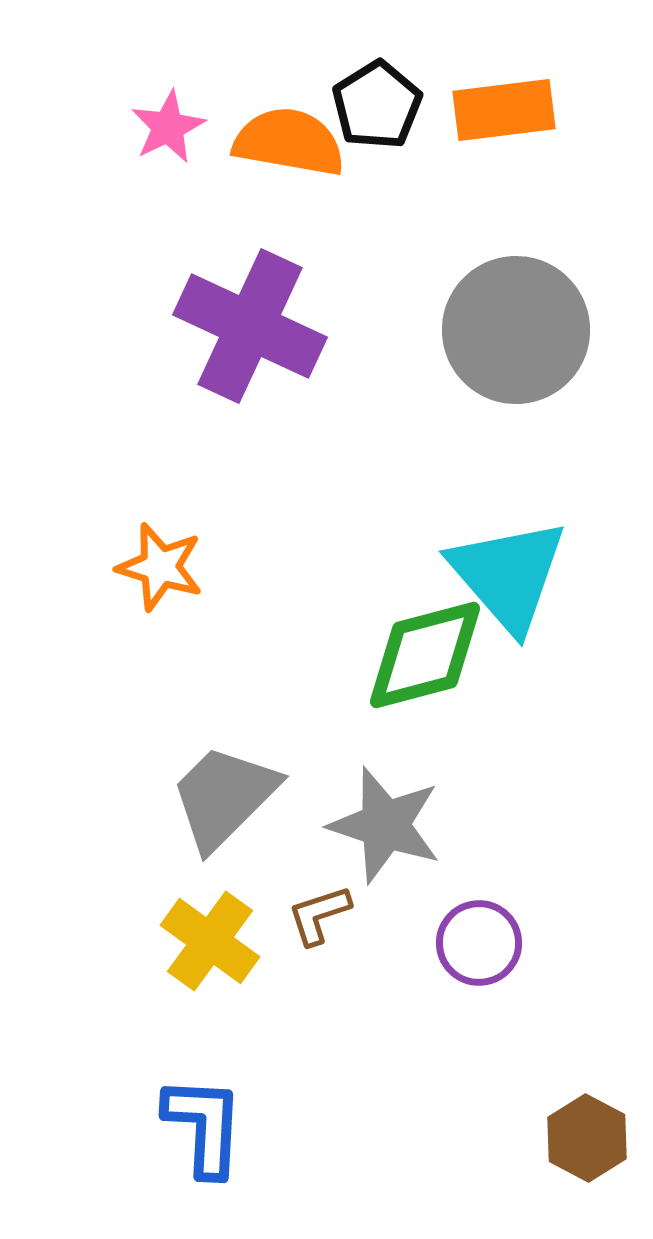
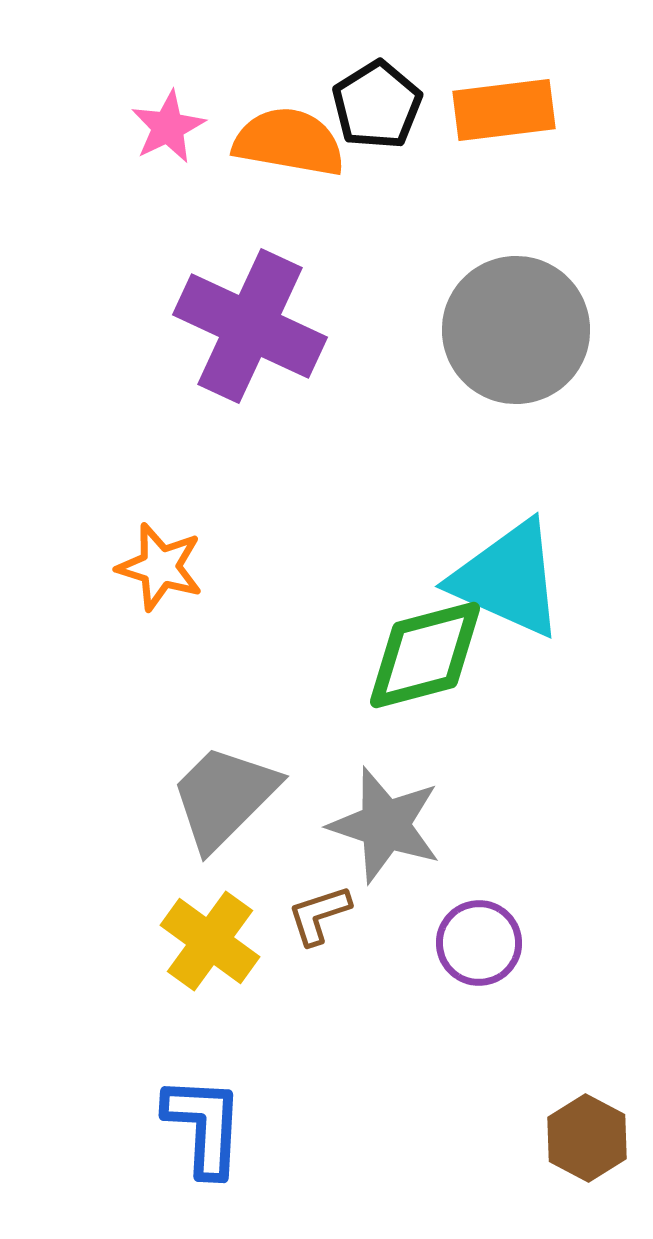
cyan triangle: moved 4 px down; rotated 25 degrees counterclockwise
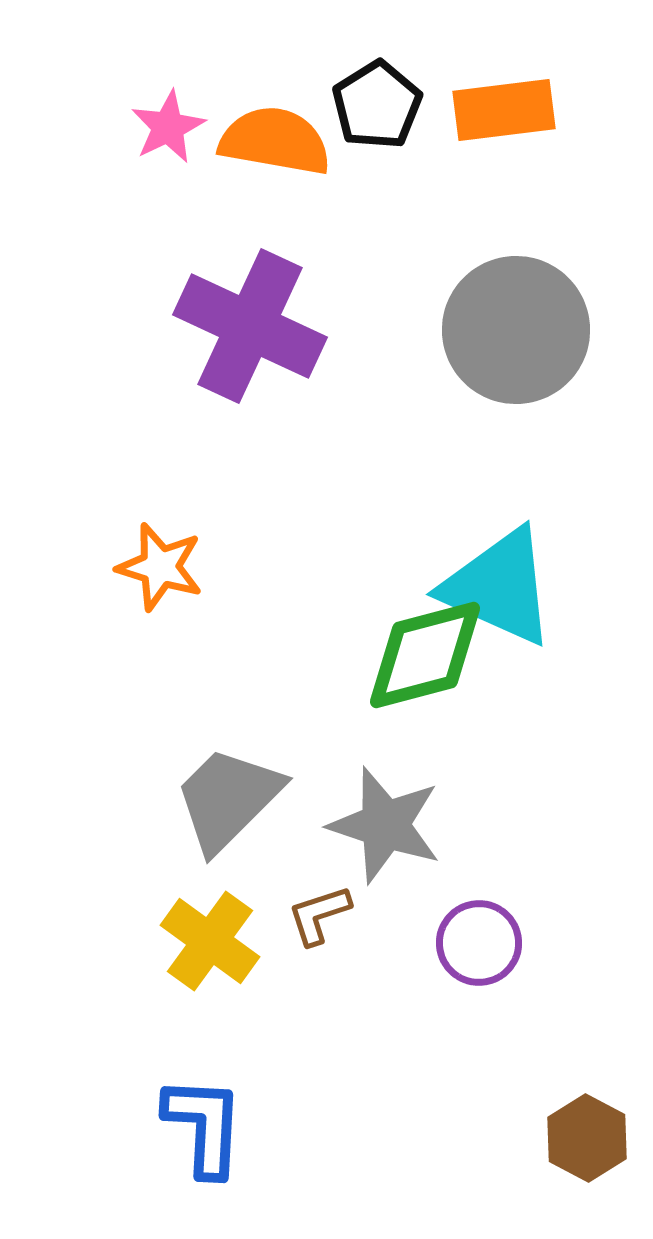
orange semicircle: moved 14 px left, 1 px up
cyan triangle: moved 9 px left, 8 px down
gray trapezoid: moved 4 px right, 2 px down
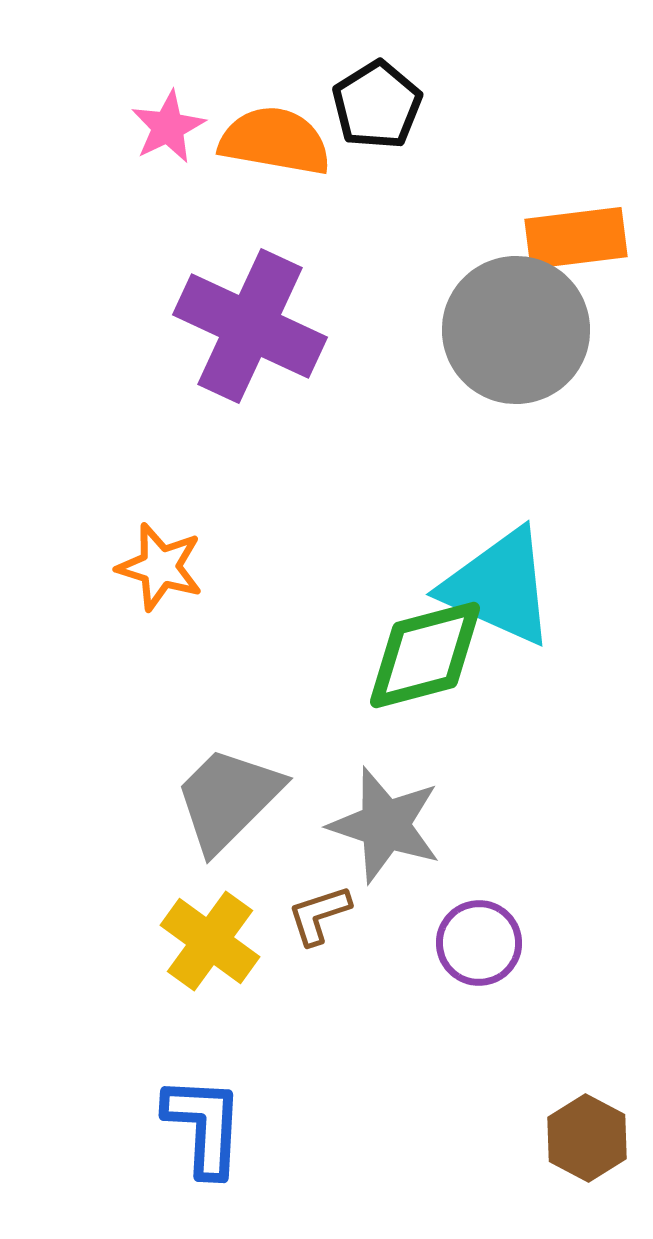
orange rectangle: moved 72 px right, 128 px down
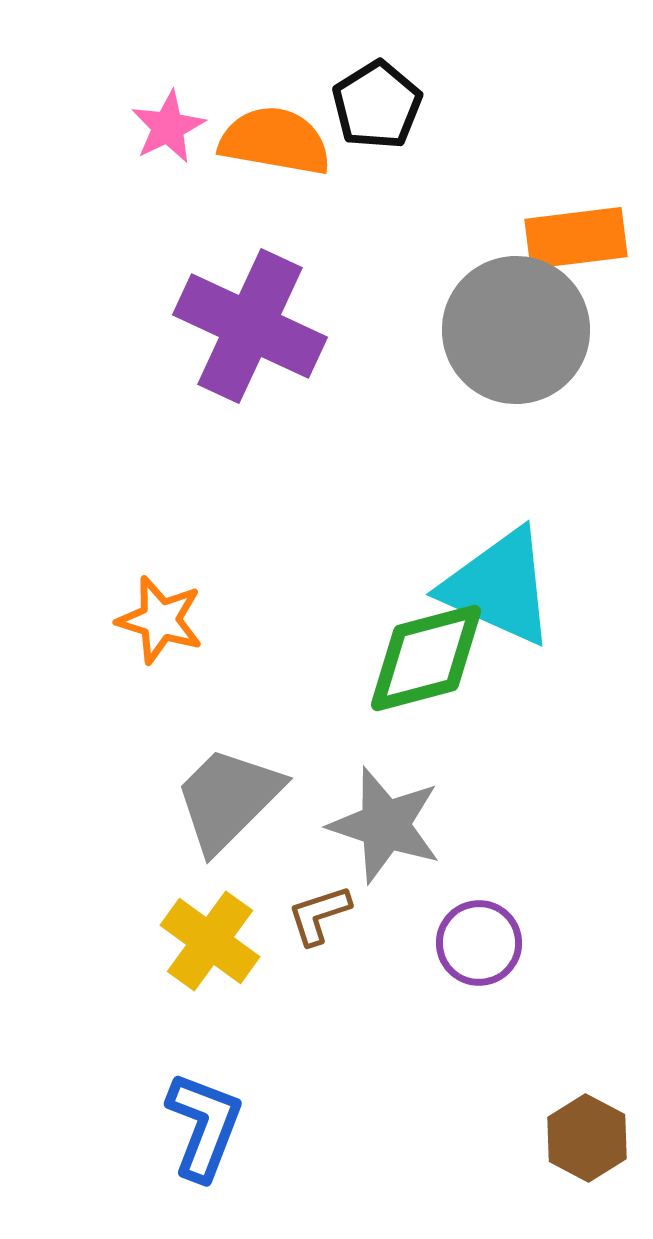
orange star: moved 53 px down
green diamond: moved 1 px right, 3 px down
blue L-shape: rotated 18 degrees clockwise
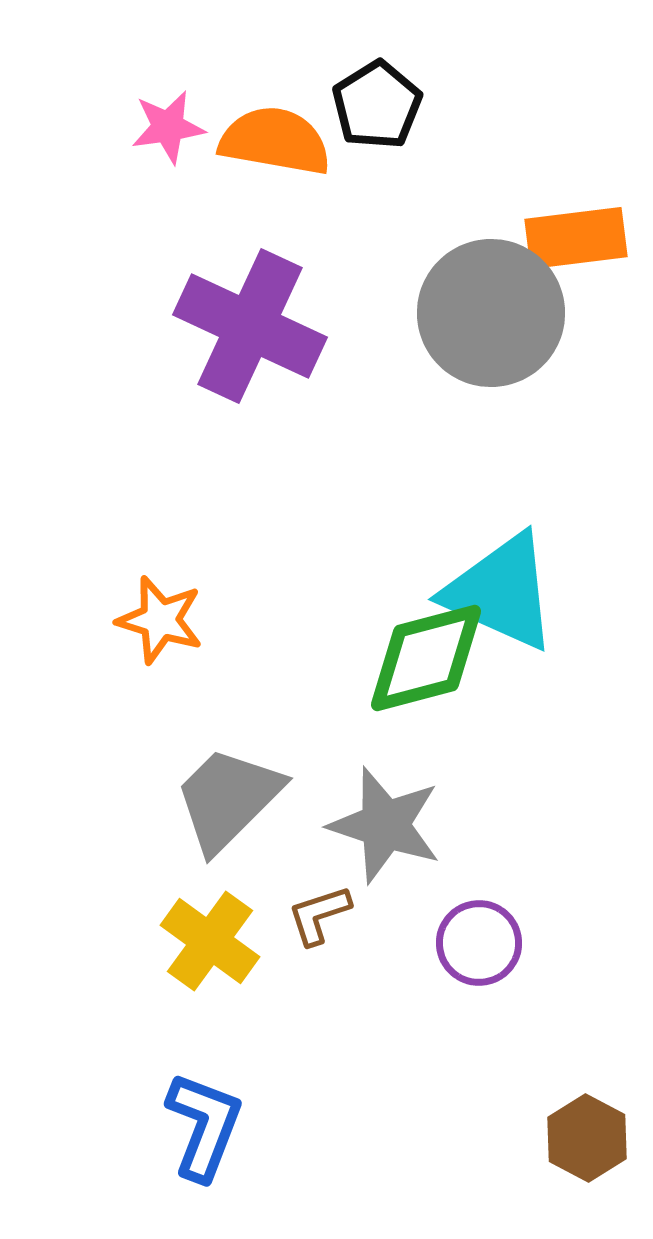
pink star: rotated 18 degrees clockwise
gray circle: moved 25 px left, 17 px up
cyan triangle: moved 2 px right, 5 px down
